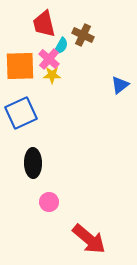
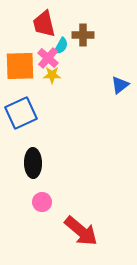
brown cross: rotated 25 degrees counterclockwise
pink cross: moved 1 px left, 1 px up
pink circle: moved 7 px left
red arrow: moved 8 px left, 8 px up
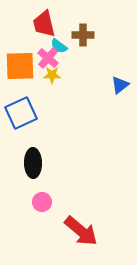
cyan semicircle: moved 2 px left; rotated 96 degrees clockwise
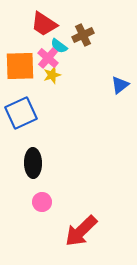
red trapezoid: rotated 44 degrees counterclockwise
brown cross: rotated 25 degrees counterclockwise
yellow star: rotated 18 degrees counterclockwise
red arrow: rotated 96 degrees clockwise
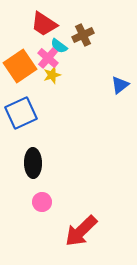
orange square: rotated 32 degrees counterclockwise
